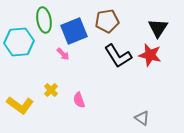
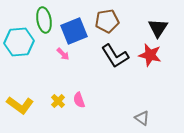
black L-shape: moved 3 px left
yellow cross: moved 7 px right, 11 px down
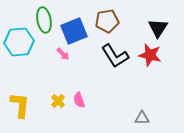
yellow L-shape: rotated 120 degrees counterclockwise
gray triangle: rotated 35 degrees counterclockwise
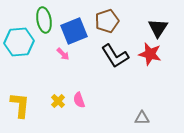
brown pentagon: rotated 10 degrees counterclockwise
red star: moved 1 px up
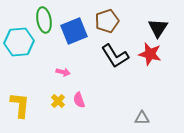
pink arrow: moved 18 px down; rotated 32 degrees counterclockwise
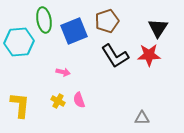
red star: moved 1 px left, 1 px down; rotated 15 degrees counterclockwise
yellow cross: rotated 16 degrees counterclockwise
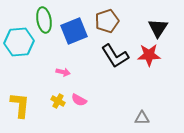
pink semicircle: rotated 42 degrees counterclockwise
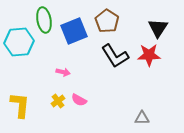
brown pentagon: rotated 20 degrees counterclockwise
yellow cross: rotated 24 degrees clockwise
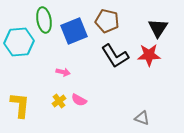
brown pentagon: rotated 20 degrees counterclockwise
yellow cross: moved 1 px right
gray triangle: rotated 21 degrees clockwise
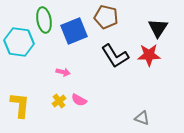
brown pentagon: moved 1 px left, 4 px up
cyan hexagon: rotated 12 degrees clockwise
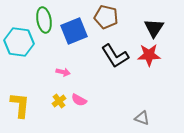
black triangle: moved 4 px left
